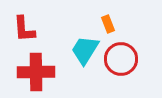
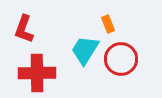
red L-shape: rotated 24 degrees clockwise
red cross: moved 1 px right, 1 px down
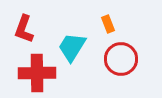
cyan trapezoid: moved 13 px left, 3 px up
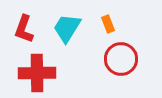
cyan trapezoid: moved 5 px left, 19 px up
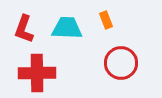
orange rectangle: moved 2 px left, 4 px up
cyan trapezoid: rotated 60 degrees clockwise
red circle: moved 4 px down
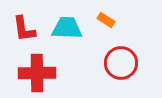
orange rectangle: rotated 36 degrees counterclockwise
red L-shape: rotated 28 degrees counterclockwise
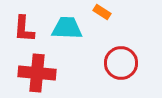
orange rectangle: moved 4 px left, 8 px up
red L-shape: rotated 12 degrees clockwise
red cross: rotated 6 degrees clockwise
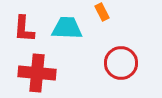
orange rectangle: rotated 30 degrees clockwise
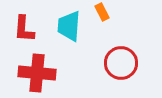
cyan trapezoid: moved 2 px right, 2 px up; rotated 88 degrees counterclockwise
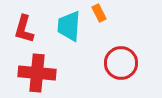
orange rectangle: moved 3 px left, 1 px down
red L-shape: rotated 12 degrees clockwise
